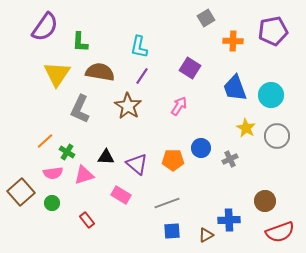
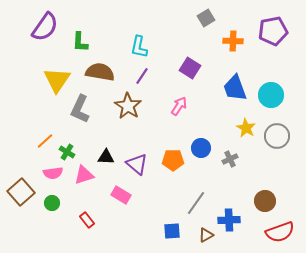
yellow triangle: moved 6 px down
gray line: moved 29 px right; rotated 35 degrees counterclockwise
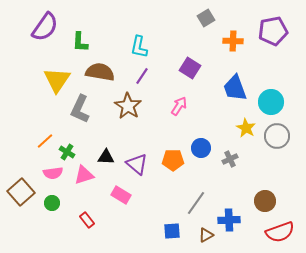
cyan circle: moved 7 px down
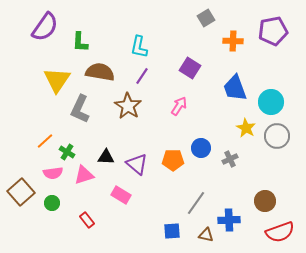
brown triangle: rotated 42 degrees clockwise
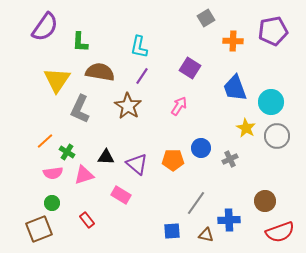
brown square: moved 18 px right, 37 px down; rotated 20 degrees clockwise
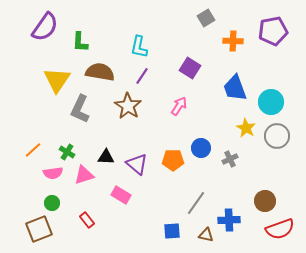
orange line: moved 12 px left, 9 px down
red semicircle: moved 3 px up
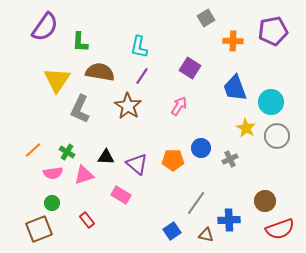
blue square: rotated 30 degrees counterclockwise
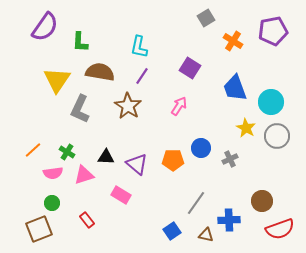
orange cross: rotated 30 degrees clockwise
brown circle: moved 3 px left
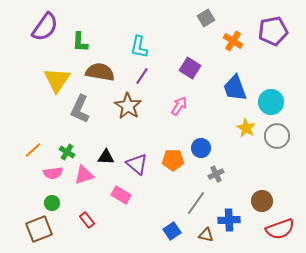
gray cross: moved 14 px left, 15 px down
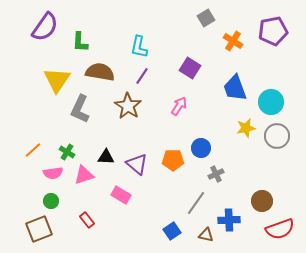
yellow star: rotated 30 degrees clockwise
green circle: moved 1 px left, 2 px up
